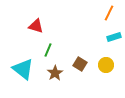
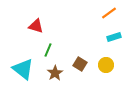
orange line: rotated 28 degrees clockwise
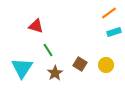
cyan rectangle: moved 5 px up
green line: rotated 56 degrees counterclockwise
cyan triangle: moved 1 px left, 1 px up; rotated 25 degrees clockwise
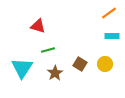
red triangle: moved 2 px right
cyan rectangle: moved 2 px left, 4 px down; rotated 16 degrees clockwise
green line: rotated 72 degrees counterclockwise
yellow circle: moved 1 px left, 1 px up
